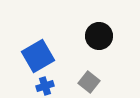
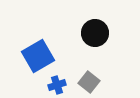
black circle: moved 4 px left, 3 px up
blue cross: moved 12 px right, 1 px up
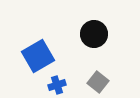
black circle: moved 1 px left, 1 px down
gray square: moved 9 px right
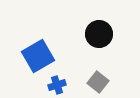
black circle: moved 5 px right
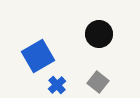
blue cross: rotated 24 degrees counterclockwise
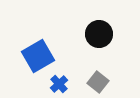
blue cross: moved 2 px right, 1 px up
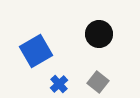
blue square: moved 2 px left, 5 px up
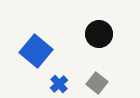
blue square: rotated 20 degrees counterclockwise
gray square: moved 1 px left, 1 px down
